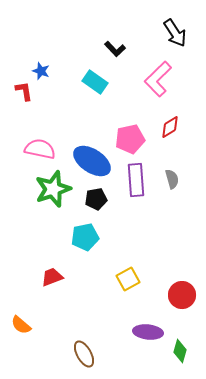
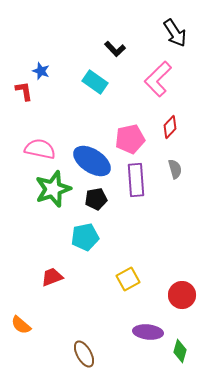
red diamond: rotated 15 degrees counterclockwise
gray semicircle: moved 3 px right, 10 px up
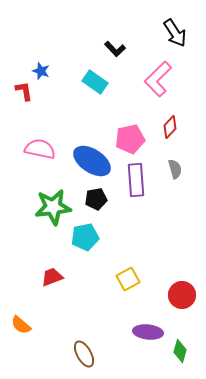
green star: moved 18 px down; rotated 12 degrees clockwise
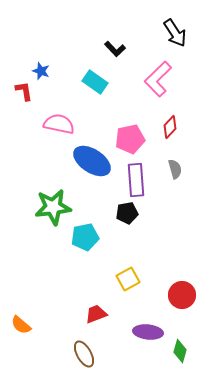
pink semicircle: moved 19 px right, 25 px up
black pentagon: moved 31 px right, 14 px down
red trapezoid: moved 44 px right, 37 px down
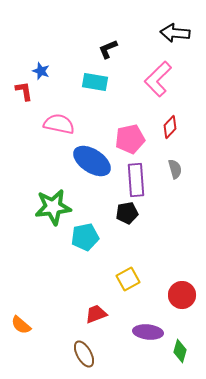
black arrow: rotated 128 degrees clockwise
black L-shape: moved 7 px left; rotated 110 degrees clockwise
cyan rectangle: rotated 25 degrees counterclockwise
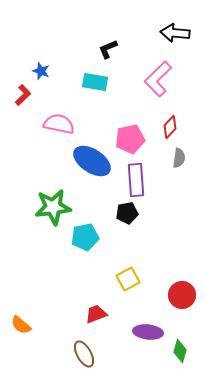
red L-shape: moved 1 px left, 4 px down; rotated 55 degrees clockwise
gray semicircle: moved 4 px right, 11 px up; rotated 24 degrees clockwise
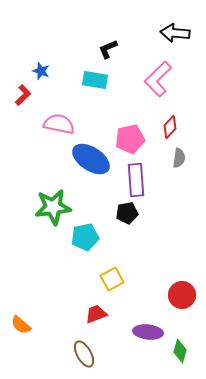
cyan rectangle: moved 2 px up
blue ellipse: moved 1 px left, 2 px up
yellow square: moved 16 px left
